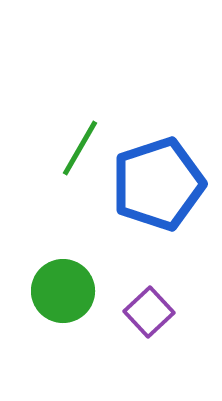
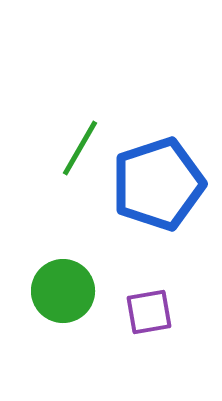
purple square: rotated 33 degrees clockwise
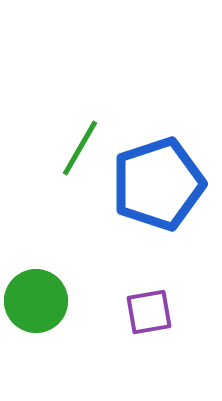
green circle: moved 27 px left, 10 px down
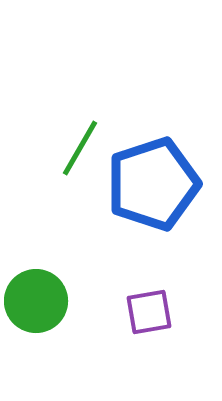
blue pentagon: moved 5 px left
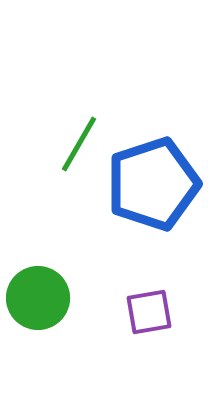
green line: moved 1 px left, 4 px up
green circle: moved 2 px right, 3 px up
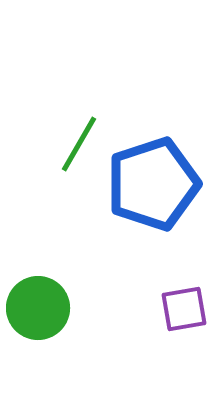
green circle: moved 10 px down
purple square: moved 35 px right, 3 px up
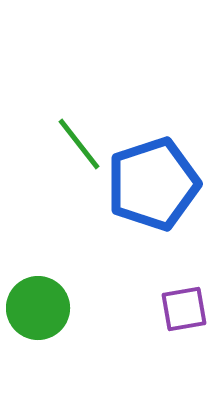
green line: rotated 68 degrees counterclockwise
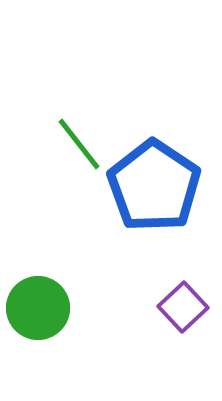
blue pentagon: moved 1 px right, 2 px down; rotated 20 degrees counterclockwise
purple square: moved 1 px left, 2 px up; rotated 33 degrees counterclockwise
